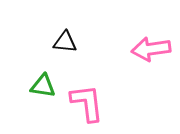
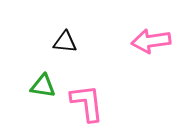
pink arrow: moved 8 px up
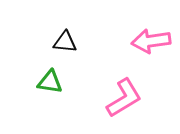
green triangle: moved 7 px right, 4 px up
pink L-shape: moved 37 px right, 5 px up; rotated 66 degrees clockwise
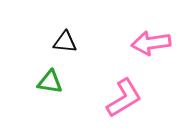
pink arrow: moved 2 px down
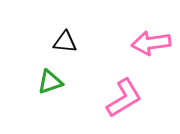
green triangle: rotated 28 degrees counterclockwise
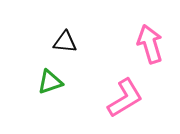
pink arrow: moved 1 px left, 1 px down; rotated 81 degrees clockwise
pink L-shape: moved 1 px right
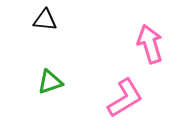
black triangle: moved 20 px left, 22 px up
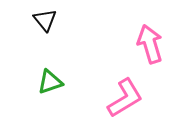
black triangle: rotated 45 degrees clockwise
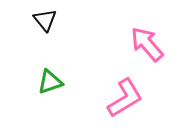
pink arrow: moved 3 px left; rotated 24 degrees counterclockwise
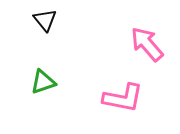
green triangle: moved 7 px left
pink L-shape: moved 2 px left; rotated 42 degrees clockwise
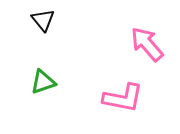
black triangle: moved 2 px left
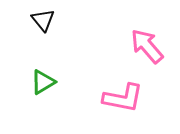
pink arrow: moved 2 px down
green triangle: rotated 12 degrees counterclockwise
